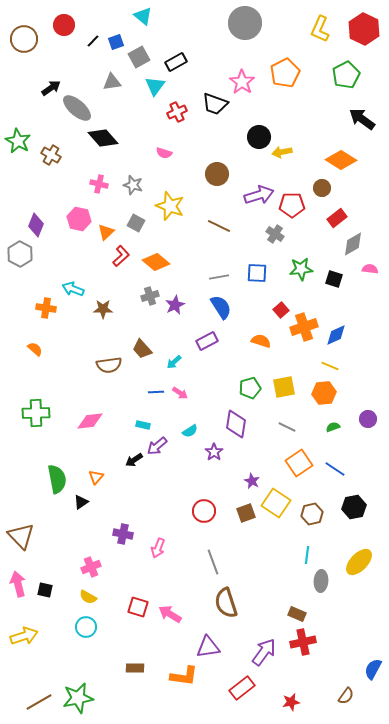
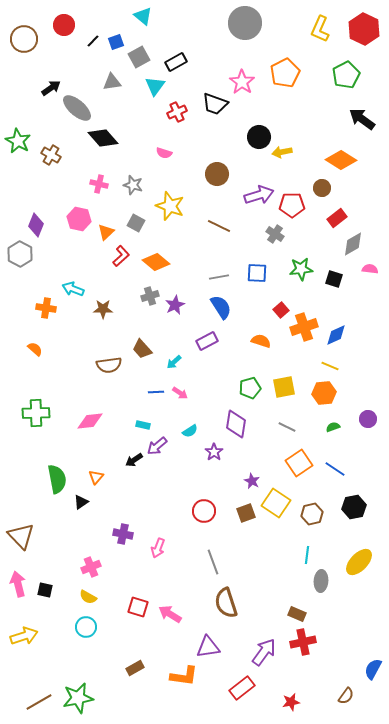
brown rectangle at (135, 668): rotated 30 degrees counterclockwise
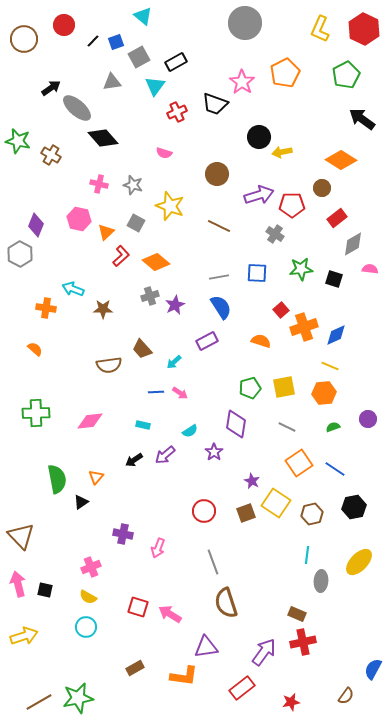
green star at (18, 141): rotated 15 degrees counterclockwise
purple arrow at (157, 446): moved 8 px right, 9 px down
purple triangle at (208, 647): moved 2 px left
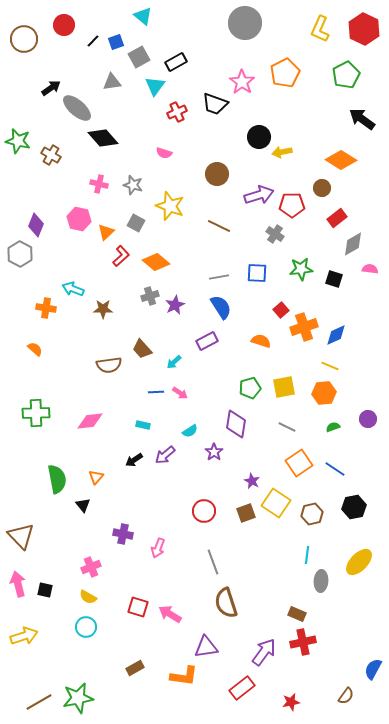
black triangle at (81, 502): moved 2 px right, 3 px down; rotated 35 degrees counterclockwise
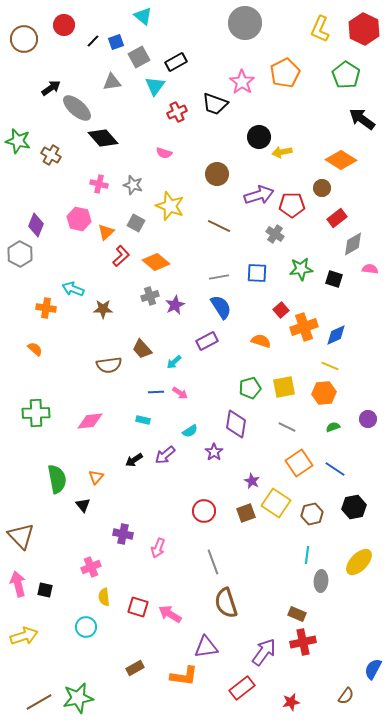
green pentagon at (346, 75): rotated 12 degrees counterclockwise
cyan rectangle at (143, 425): moved 5 px up
yellow semicircle at (88, 597): moved 16 px right; rotated 54 degrees clockwise
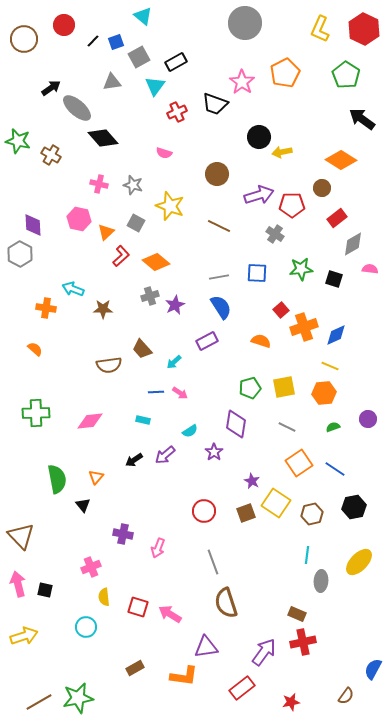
purple diamond at (36, 225): moved 3 px left; rotated 25 degrees counterclockwise
